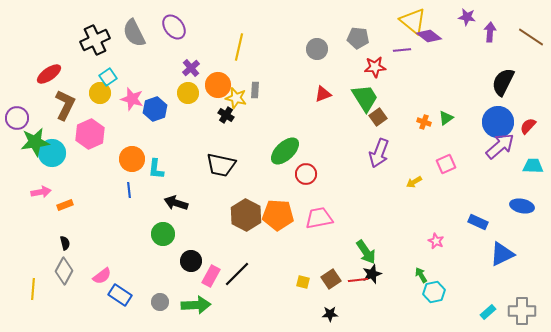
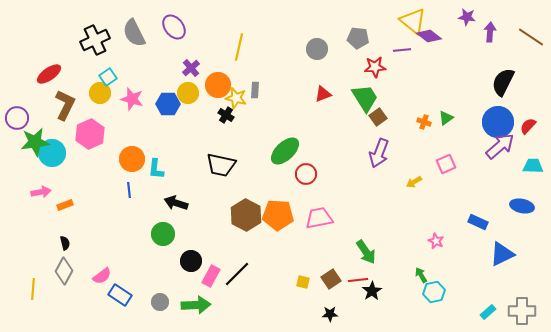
blue hexagon at (155, 109): moved 13 px right, 5 px up; rotated 20 degrees clockwise
black star at (372, 274): moved 17 px down; rotated 12 degrees counterclockwise
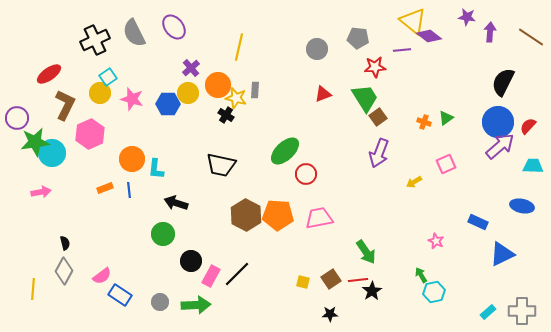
orange rectangle at (65, 205): moved 40 px right, 17 px up
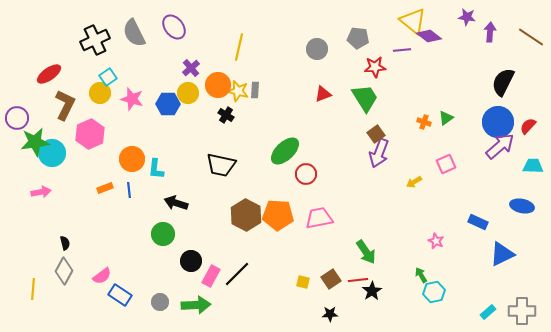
yellow star at (236, 98): moved 2 px right, 7 px up
brown square at (378, 117): moved 2 px left, 17 px down
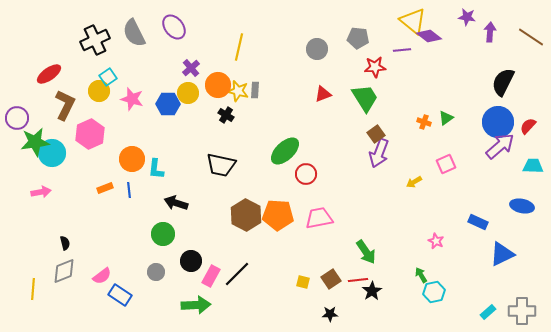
yellow circle at (100, 93): moved 1 px left, 2 px up
gray diamond at (64, 271): rotated 40 degrees clockwise
gray circle at (160, 302): moved 4 px left, 30 px up
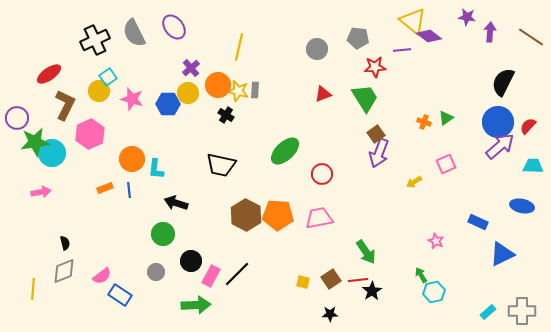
red circle at (306, 174): moved 16 px right
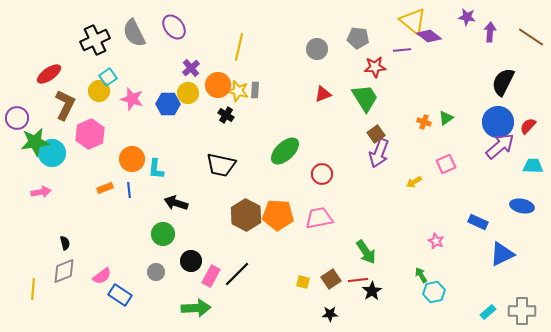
green arrow at (196, 305): moved 3 px down
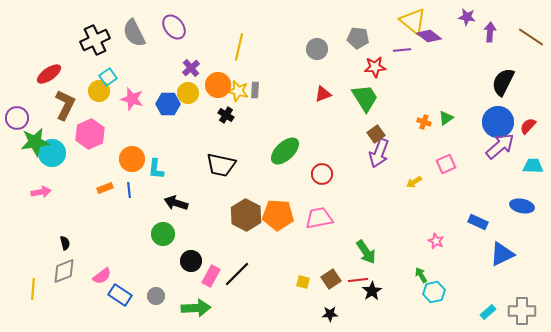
gray circle at (156, 272): moved 24 px down
